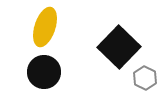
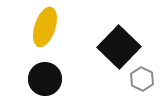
black circle: moved 1 px right, 7 px down
gray hexagon: moved 3 px left, 1 px down
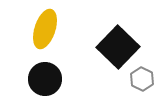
yellow ellipse: moved 2 px down
black square: moved 1 px left
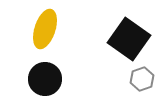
black square: moved 11 px right, 8 px up; rotated 9 degrees counterclockwise
gray hexagon: rotated 15 degrees clockwise
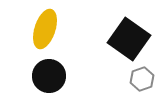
black circle: moved 4 px right, 3 px up
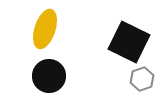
black square: moved 3 px down; rotated 9 degrees counterclockwise
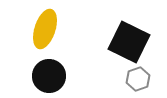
gray hexagon: moved 4 px left
